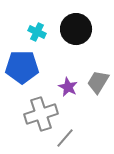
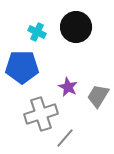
black circle: moved 2 px up
gray trapezoid: moved 14 px down
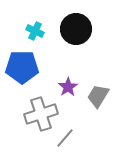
black circle: moved 2 px down
cyan cross: moved 2 px left, 1 px up
purple star: rotated 12 degrees clockwise
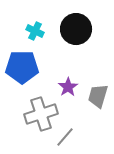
gray trapezoid: rotated 15 degrees counterclockwise
gray line: moved 1 px up
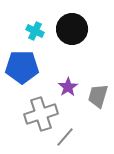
black circle: moved 4 px left
